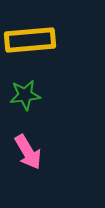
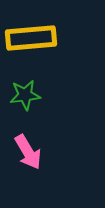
yellow rectangle: moved 1 px right, 2 px up
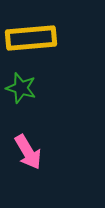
green star: moved 4 px left, 7 px up; rotated 24 degrees clockwise
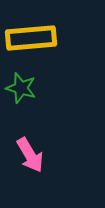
pink arrow: moved 2 px right, 3 px down
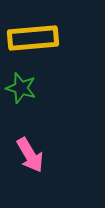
yellow rectangle: moved 2 px right
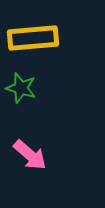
pink arrow: rotated 18 degrees counterclockwise
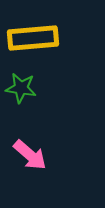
green star: rotated 8 degrees counterclockwise
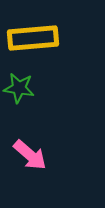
green star: moved 2 px left
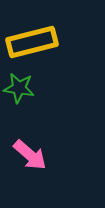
yellow rectangle: moved 1 px left, 4 px down; rotated 9 degrees counterclockwise
